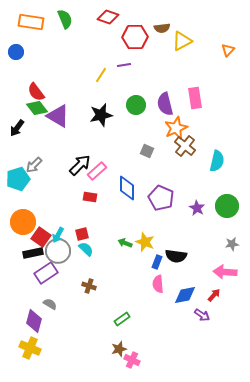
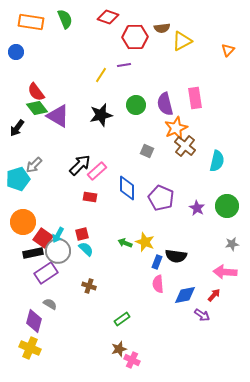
red square at (41, 237): moved 2 px right, 1 px down
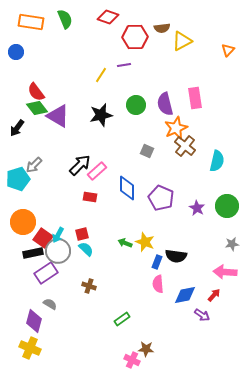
brown star at (119, 349): moved 27 px right; rotated 21 degrees clockwise
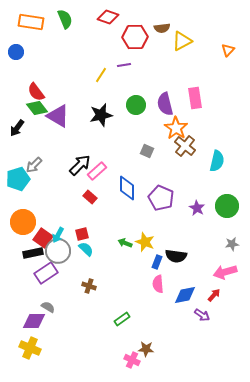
orange star at (176, 128): rotated 15 degrees counterclockwise
red rectangle at (90, 197): rotated 32 degrees clockwise
pink arrow at (225, 272): rotated 20 degrees counterclockwise
gray semicircle at (50, 304): moved 2 px left, 3 px down
purple diamond at (34, 321): rotated 75 degrees clockwise
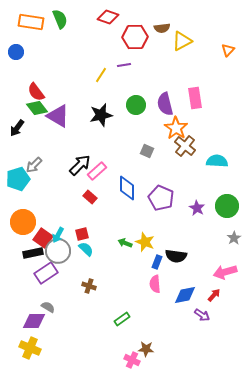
green semicircle at (65, 19): moved 5 px left
cyan semicircle at (217, 161): rotated 100 degrees counterclockwise
gray star at (232, 244): moved 2 px right, 6 px up; rotated 24 degrees counterclockwise
pink semicircle at (158, 284): moved 3 px left
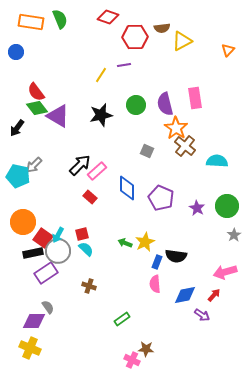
cyan pentagon at (18, 179): moved 3 px up; rotated 30 degrees clockwise
gray star at (234, 238): moved 3 px up
yellow star at (145, 242): rotated 24 degrees clockwise
gray semicircle at (48, 307): rotated 24 degrees clockwise
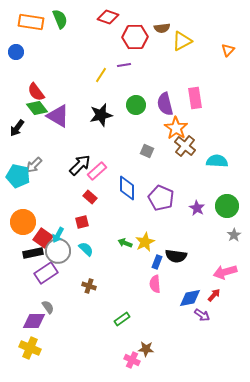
red square at (82, 234): moved 12 px up
blue diamond at (185, 295): moved 5 px right, 3 px down
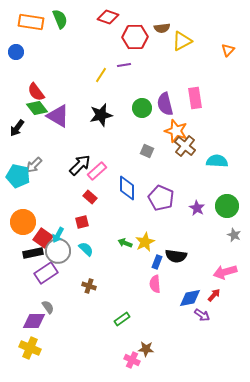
green circle at (136, 105): moved 6 px right, 3 px down
orange star at (176, 128): moved 3 px down; rotated 15 degrees counterclockwise
gray star at (234, 235): rotated 16 degrees counterclockwise
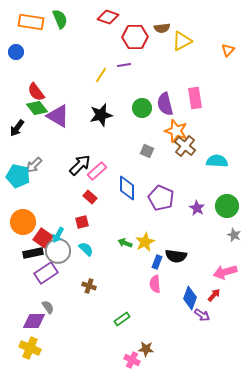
blue diamond at (190, 298): rotated 60 degrees counterclockwise
